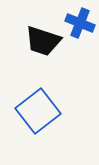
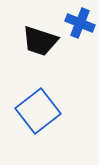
black trapezoid: moved 3 px left
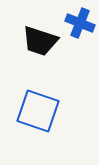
blue square: rotated 33 degrees counterclockwise
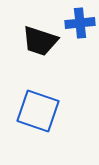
blue cross: rotated 28 degrees counterclockwise
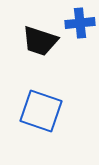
blue square: moved 3 px right
